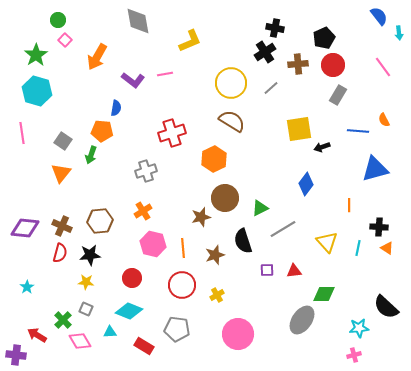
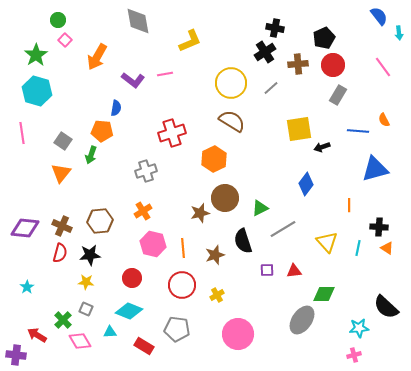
brown star at (201, 217): moved 1 px left, 4 px up
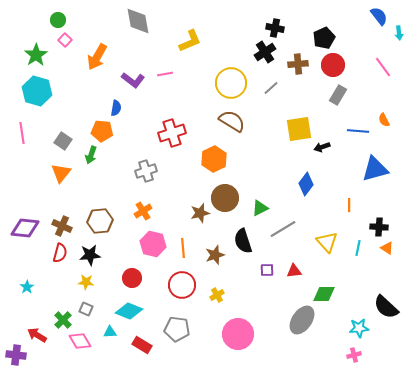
red rectangle at (144, 346): moved 2 px left, 1 px up
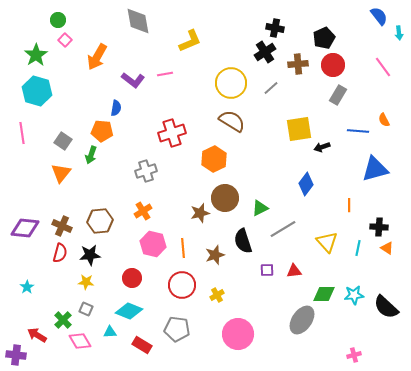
cyan star at (359, 328): moved 5 px left, 33 px up
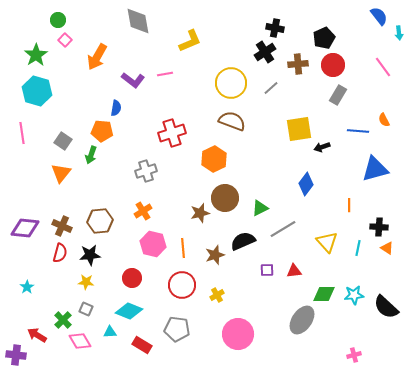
brown semicircle at (232, 121): rotated 12 degrees counterclockwise
black semicircle at (243, 241): rotated 85 degrees clockwise
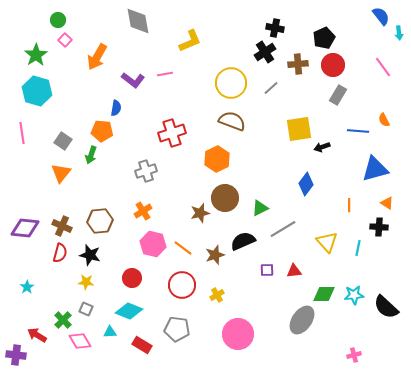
blue semicircle at (379, 16): moved 2 px right
orange hexagon at (214, 159): moved 3 px right
orange line at (183, 248): rotated 48 degrees counterclockwise
orange triangle at (387, 248): moved 45 px up
black star at (90, 255): rotated 20 degrees clockwise
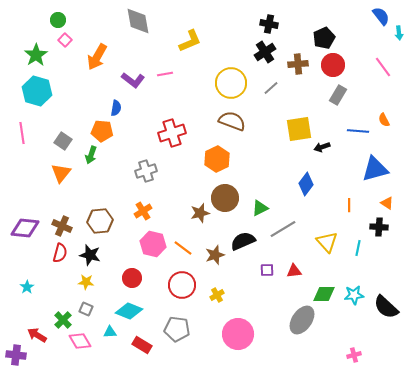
black cross at (275, 28): moved 6 px left, 4 px up
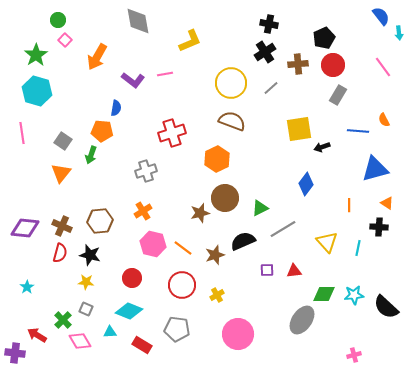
purple cross at (16, 355): moved 1 px left, 2 px up
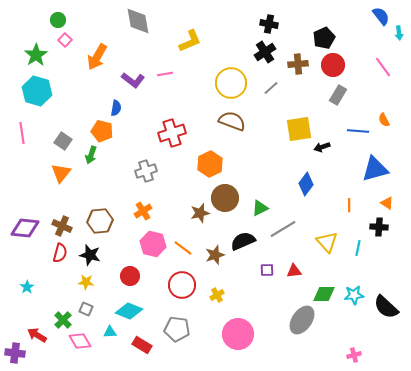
orange pentagon at (102, 131): rotated 10 degrees clockwise
orange hexagon at (217, 159): moved 7 px left, 5 px down
red circle at (132, 278): moved 2 px left, 2 px up
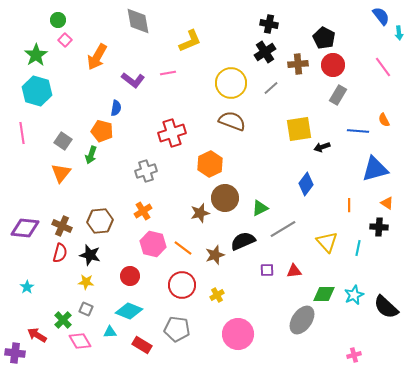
black pentagon at (324, 38): rotated 20 degrees counterclockwise
pink line at (165, 74): moved 3 px right, 1 px up
cyan star at (354, 295): rotated 18 degrees counterclockwise
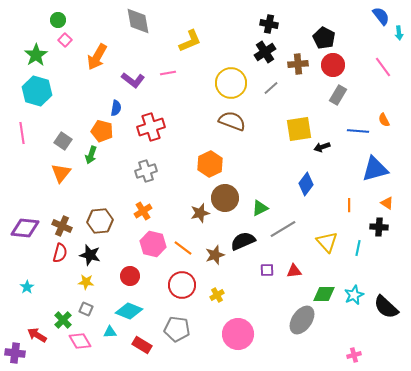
red cross at (172, 133): moved 21 px left, 6 px up
